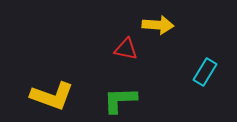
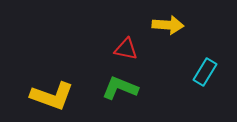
yellow arrow: moved 10 px right
green L-shape: moved 12 px up; rotated 24 degrees clockwise
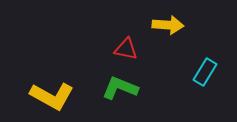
yellow L-shape: rotated 9 degrees clockwise
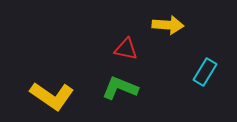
yellow L-shape: rotated 6 degrees clockwise
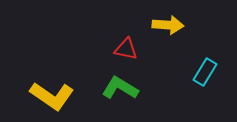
green L-shape: rotated 9 degrees clockwise
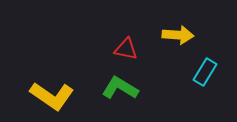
yellow arrow: moved 10 px right, 10 px down
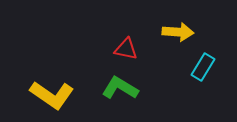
yellow arrow: moved 3 px up
cyan rectangle: moved 2 px left, 5 px up
yellow L-shape: moved 1 px up
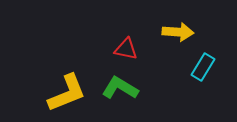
yellow L-shape: moved 15 px right, 2 px up; rotated 57 degrees counterclockwise
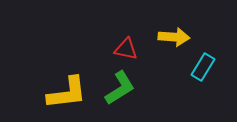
yellow arrow: moved 4 px left, 5 px down
green L-shape: rotated 117 degrees clockwise
yellow L-shape: rotated 15 degrees clockwise
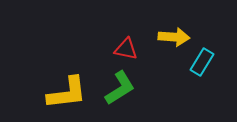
cyan rectangle: moved 1 px left, 5 px up
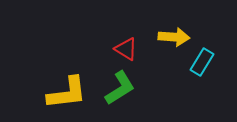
red triangle: rotated 20 degrees clockwise
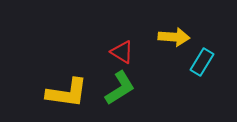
red triangle: moved 4 px left, 3 px down
yellow L-shape: rotated 15 degrees clockwise
